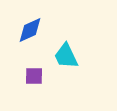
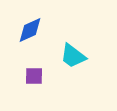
cyan trapezoid: moved 7 px right; rotated 28 degrees counterclockwise
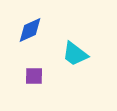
cyan trapezoid: moved 2 px right, 2 px up
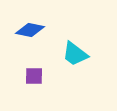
blue diamond: rotated 36 degrees clockwise
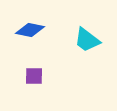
cyan trapezoid: moved 12 px right, 14 px up
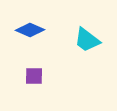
blue diamond: rotated 12 degrees clockwise
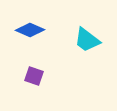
purple square: rotated 18 degrees clockwise
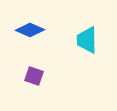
cyan trapezoid: rotated 52 degrees clockwise
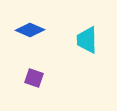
purple square: moved 2 px down
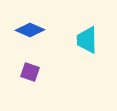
purple square: moved 4 px left, 6 px up
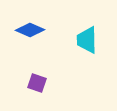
purple square: moved 7 px right, 11 px down
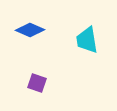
cyan trapezoid: rotated 8 degrees counterclockwise
